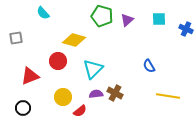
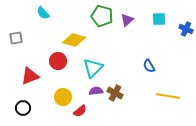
cyan triangle: moved 1 px up
purple semicircle: moved 3 px up
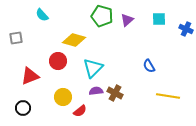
cyan semicircle: moved 1 px left, 2 px down
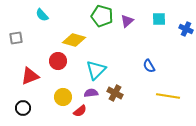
purple triangle: moved 1 px down
cyan triangle: moved 3 px right, 2 px down
purple semicircle: moved 5 px left, 2 px down
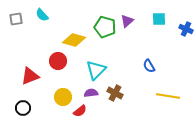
green pentagon: moved 3 px right, 11 px down
gray square: moved 19 px up
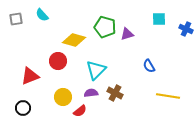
purple triangle: moved 13 px down; rotated 24 degrees clockwise
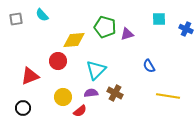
yellow diamond: rotated 20 degrees counterclockwise
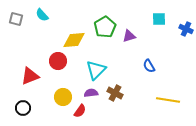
gray square: rotated 24 degrees clockwise
green pentagon: rotated 25 degrees clockwise
purple triangle: moved 2 px right, 2 px down
yellow line: moved 4 px down
red semicircle: rotated 16 degrees counterclockwise
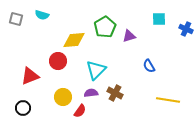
cyan semicircle: rotated 32 degrees counterclockwise
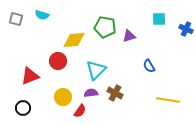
green pentagon: rotated 30 degrees counterclockwise
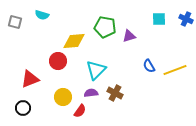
gray square: moved 1 px left, 3 px down
blue cross: moved 10 px up
yellow diamond: moved 1 px down
red triangle: moved 3 px down
yellow line: moved 7 px right, 30 px up; rotated 30 degrees counterclockwise
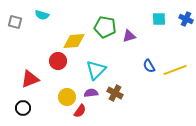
yellow circle: moved 4 px right
